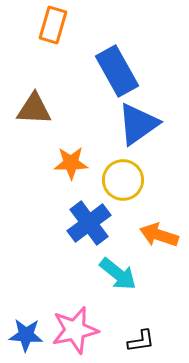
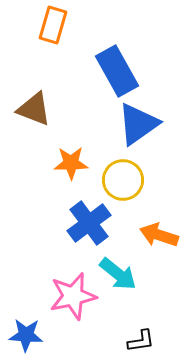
brown triangle: rotated 18 degrees clockwise
pink star: moved 2 px left, 34 px up
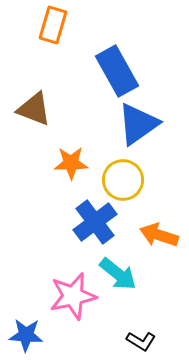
blue cross: moved 6 px right, 1 px up
black L-shape: rotated 40 degrees clockwise
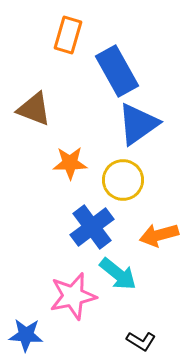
orange rectangle: moved 15 px right, 10 px down
orange star: moved 1 px left
blue cross: moved 3 px left, 5 px down
orange arrow: rotated 33 degrees counterclockwise
